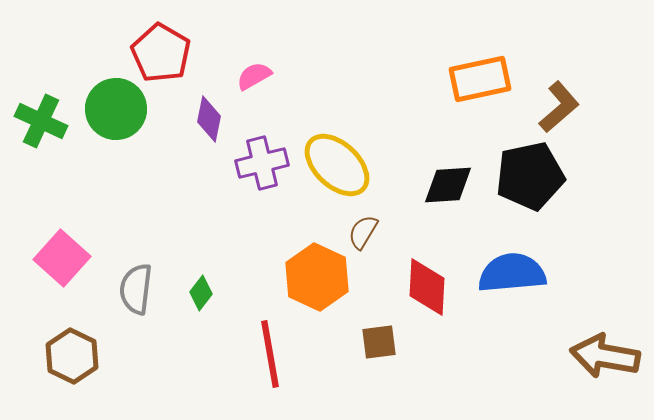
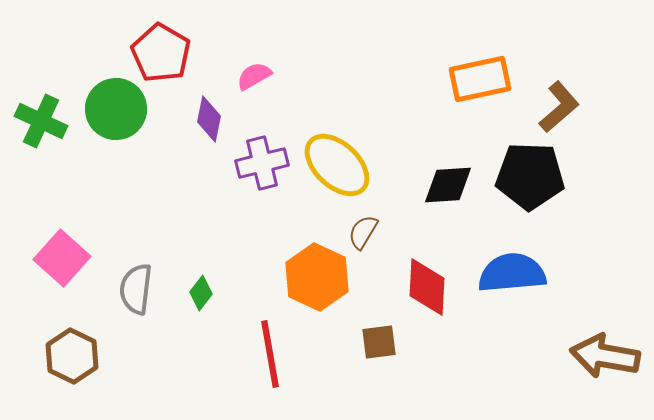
black pentagon: rotated 14 degrees clockwise
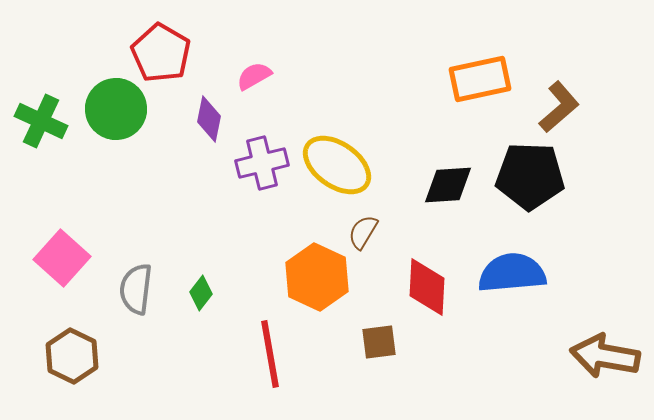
yellow ellipse: rotated 8 degrees counterclockwise
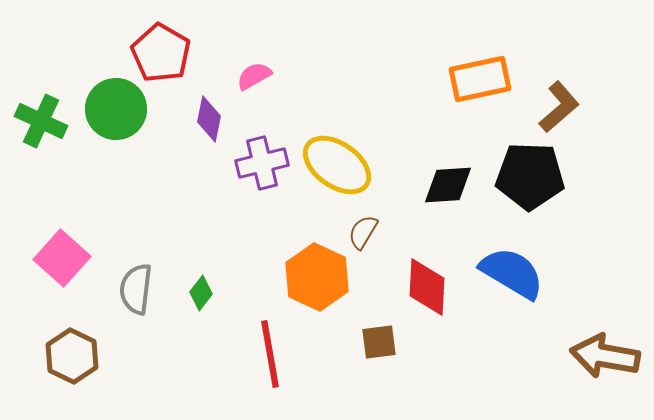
blue semicircle: rotated 36 degrees clockwise
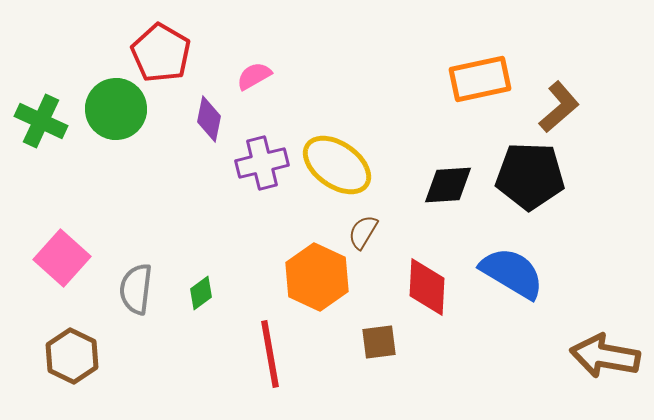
green diamond: rotated 16 degrees clockwise
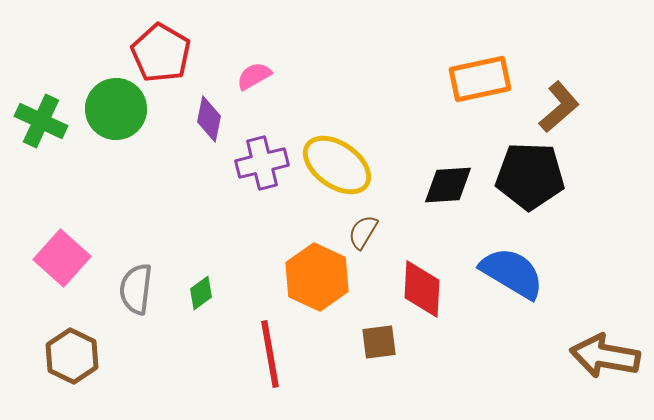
red diamond: moved 5 px left, 2 px down
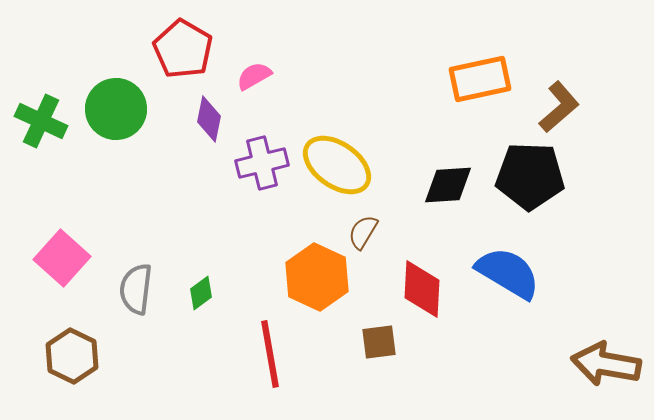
red pentagon: moved 22 px right, 4 px up
blue semicircle: moved 4 px left
brown arrow: moved 1 px right, 8 px down
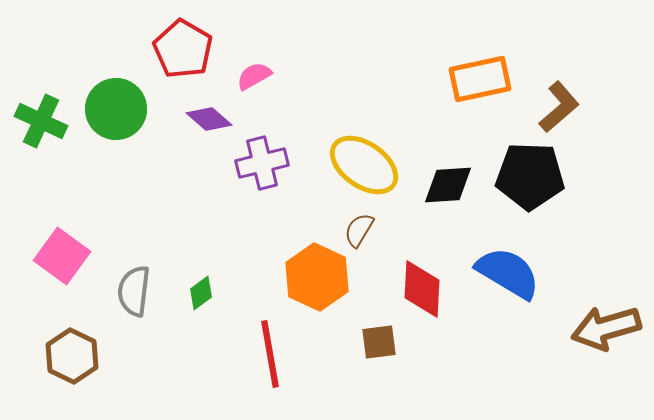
purple diamond: rotated 60 degrees counterclockwise
yellow ellipse: moved 27 px right
brown semicircle: moved 4 px left, 2 px up
pink square: moved 2 px up; rotated 6 degrees counterclockwise
gray semicircle: moved 2 px left, 2 px down
brown arrow: moved 36 px up; rotated 26 degrees counterclockwise
